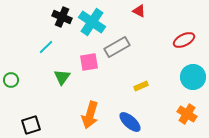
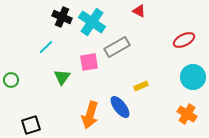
blue ellipse: moved 10 px left, 15 px up; rotated 10 degrees clockwise
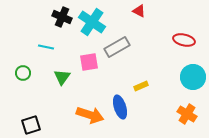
red ellipse: rotated 40 degrees clockwise
cyan line: rotated 56 degrees clockwise
green circle: moved 12 px right, 7 px up
blue ellipse: rotated 20 degrees clockwise
orange arrow: rotated 88 degrees counterclockwise
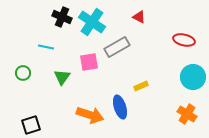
red triangle: moved 6 px down
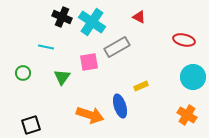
blue ellipse: moved 1 px up
orange cross: moved 1 px down
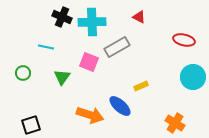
cyan cross: rotated 36 degrees counterclockwise
pink square: rotated 30 degrees clockwise
blue ellipse: rotated 30 degrees counterclockwise
orange cross: moved 12 px left, 8 px down
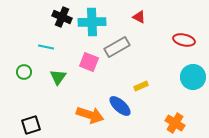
green circle: moved 1 px right, 1 px up
green triangle: moved 4 px left
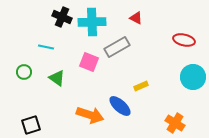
red triangle: moved 3 px left, 1 px down
green triangle: moved 1 px left, 1 px down; rotated 30 degrees counterclockwise
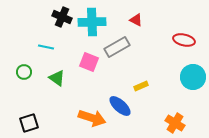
red triangle: moved 2 px down
orange arrow: moved 2 px right, 3 px down
black square: moved 2 px left, 2 px up
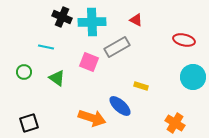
yellow rectangle: rotated 40 degrees clockwise
